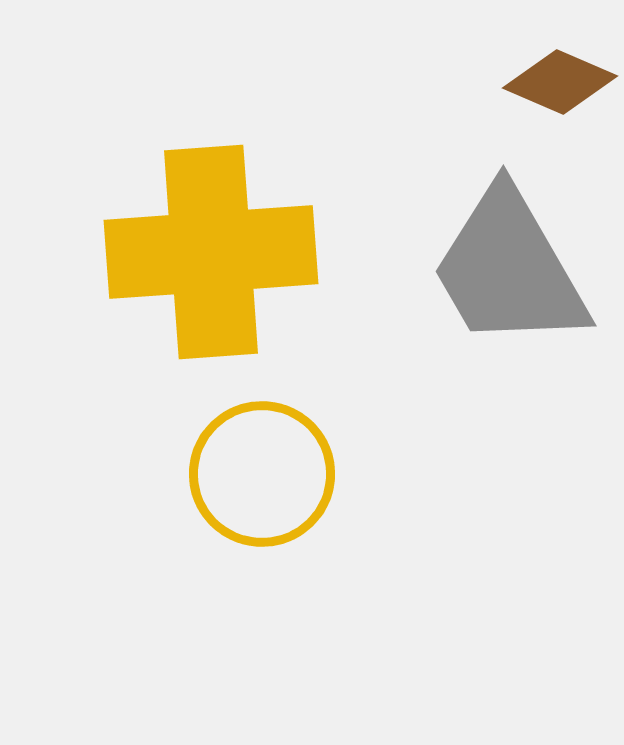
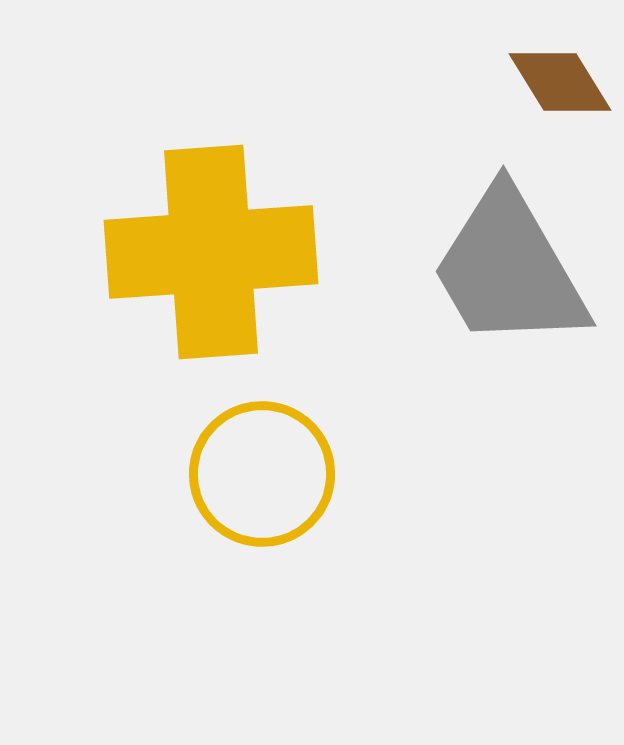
brown diamond: rotated 35 degrees clockwise
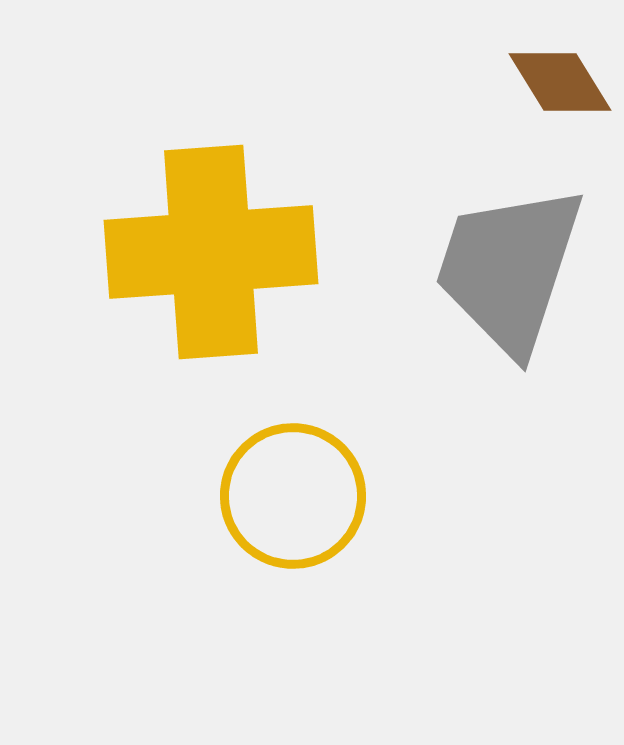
gray trapezoid: rotated 48 degrees clockwise
yellow circle: moved 31 px right, 22 px down
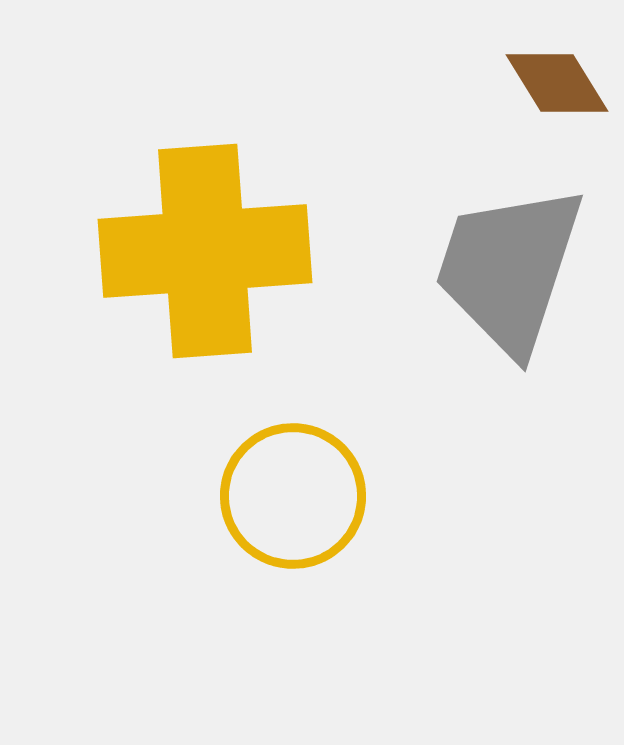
brown diamond: moved 3 px left, 1 px down
yellow cross: moved 6 px left, 1 px up
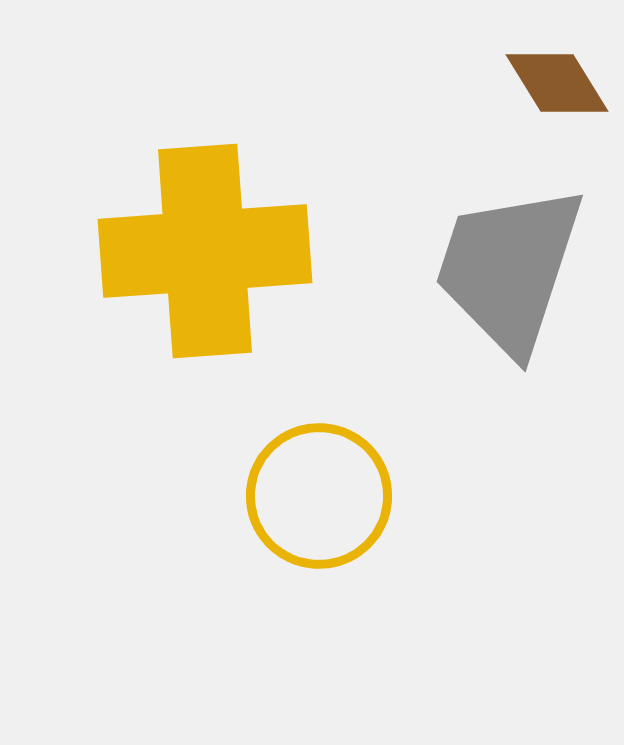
yellow circle: moved 26 px right
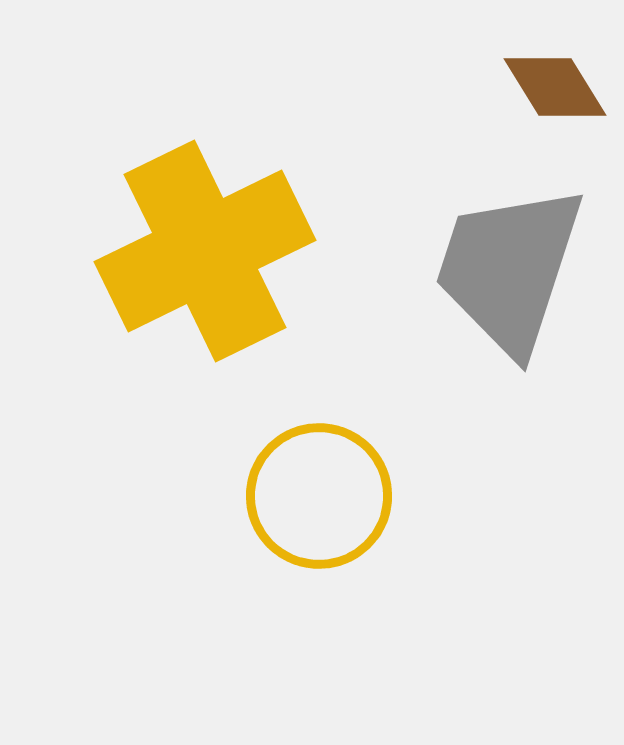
brown diamond: moved 2 px left, 4 px down
yellow cross: rotated 22 degrees counterclockwise
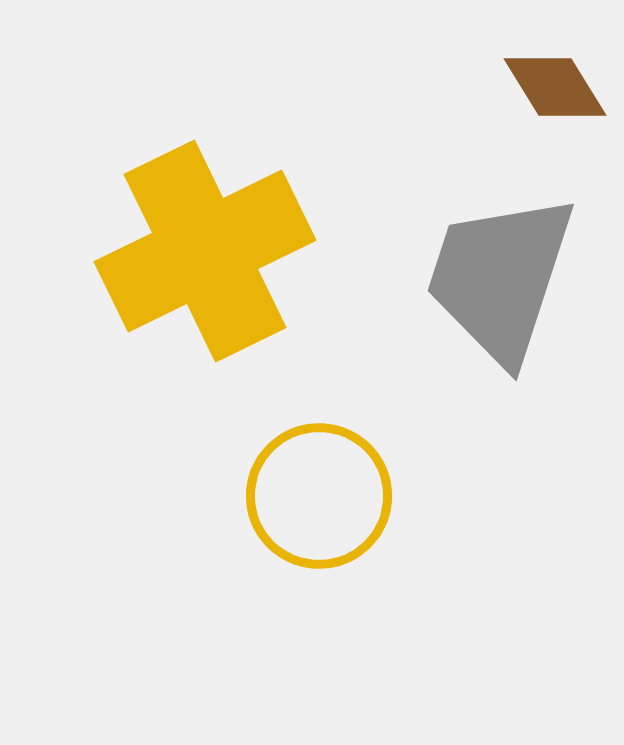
gray trapezoid: moved 9 px left, 9 px down
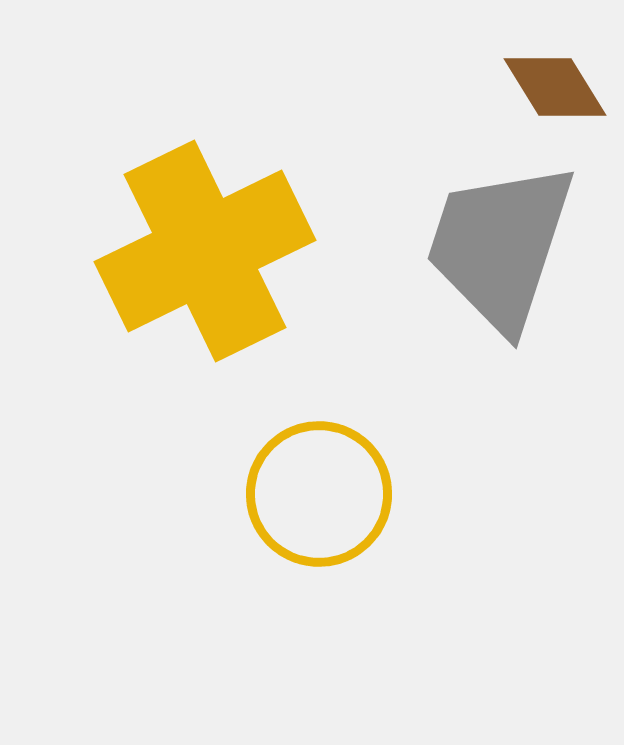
gray trapezoid: moved 32 px up
yellow circle: moved 2 px up
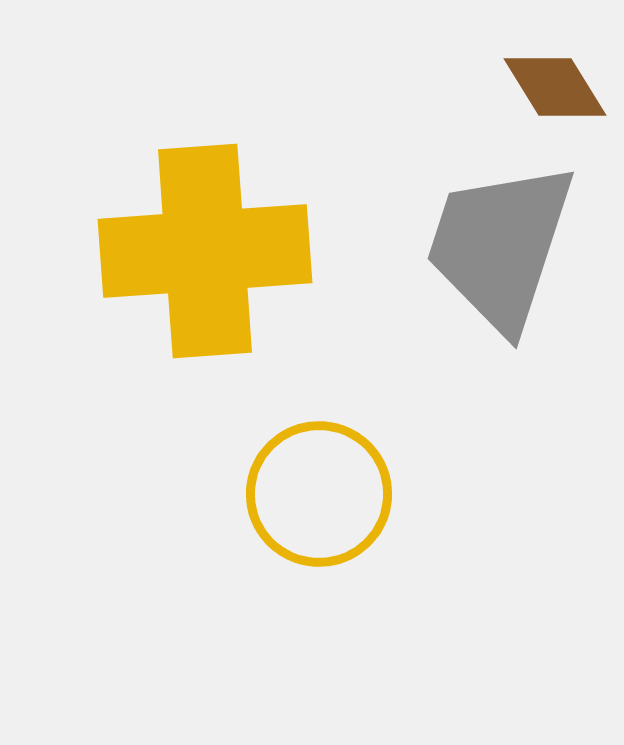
yellow cross: rotated 22 degrees clockwise
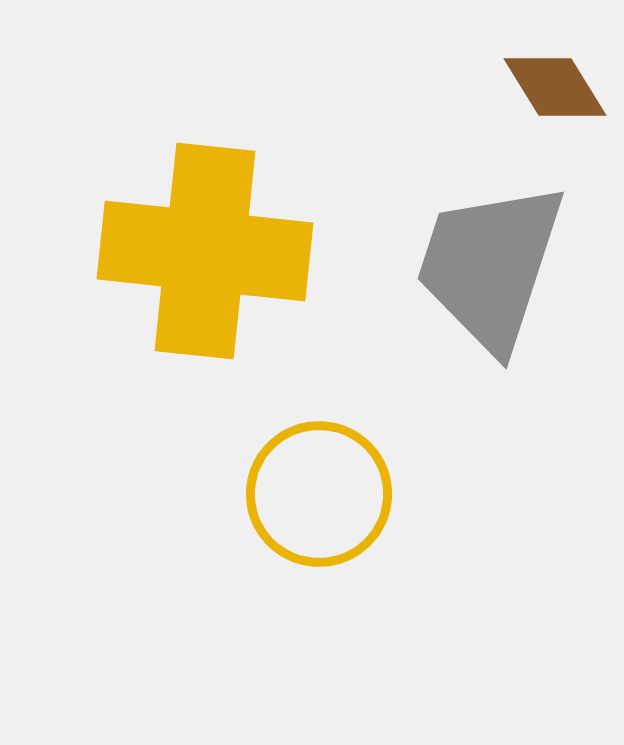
gray trapezoid: moved 10 px left, 20 px down
yellow cross: rotated 10 degrees clockwise
